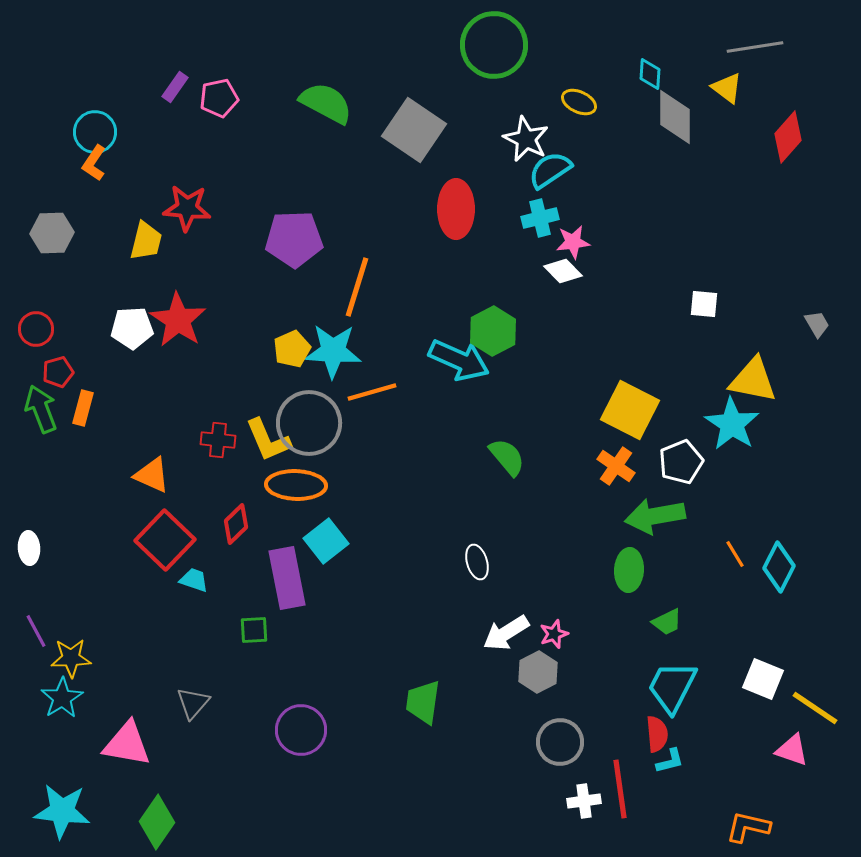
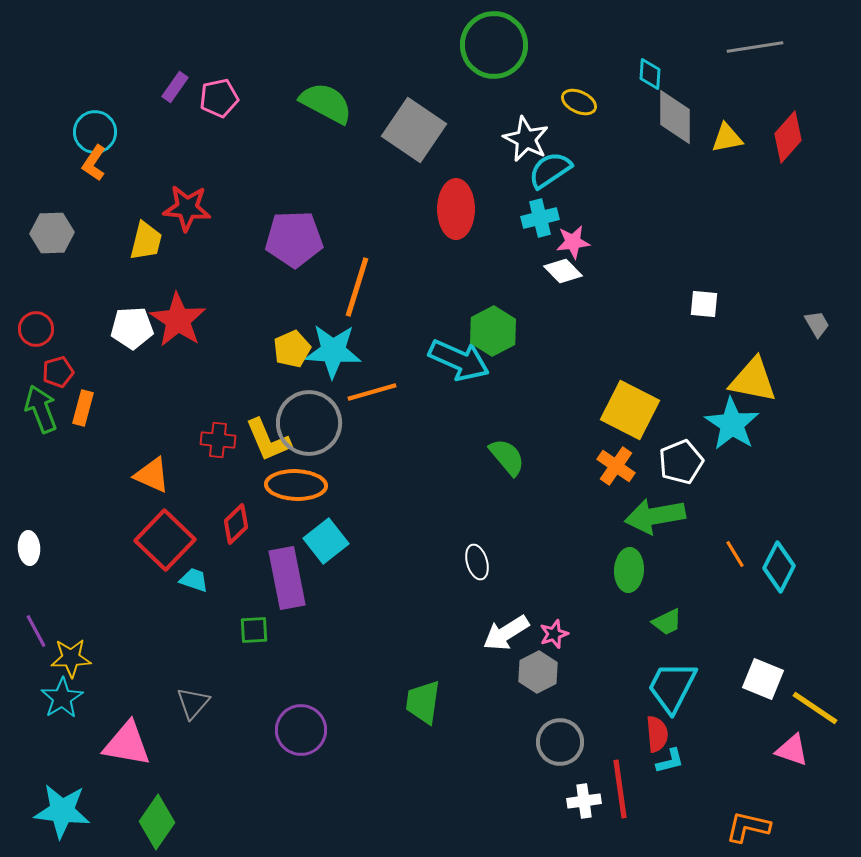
yellow triangle at (727, 88): moved 50 px down; rotated 48 degrees counterclockwise
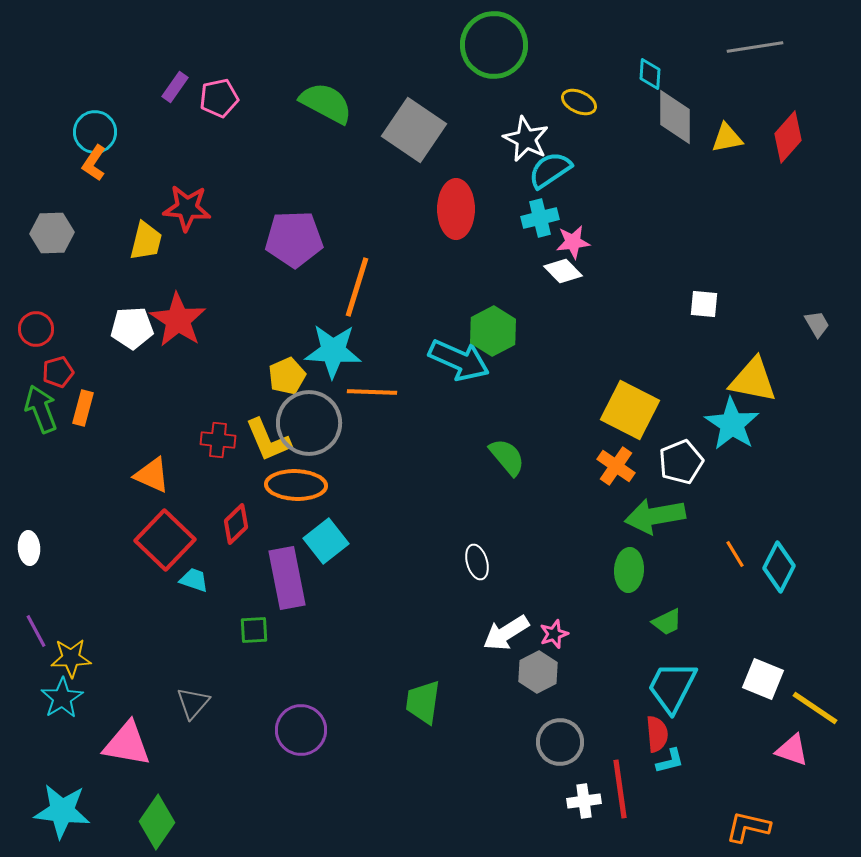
yellow pentagon at (292, 349): moved 5 px left, 27 px down
orange line at (372, 392): rotated 18 degrees clockwise
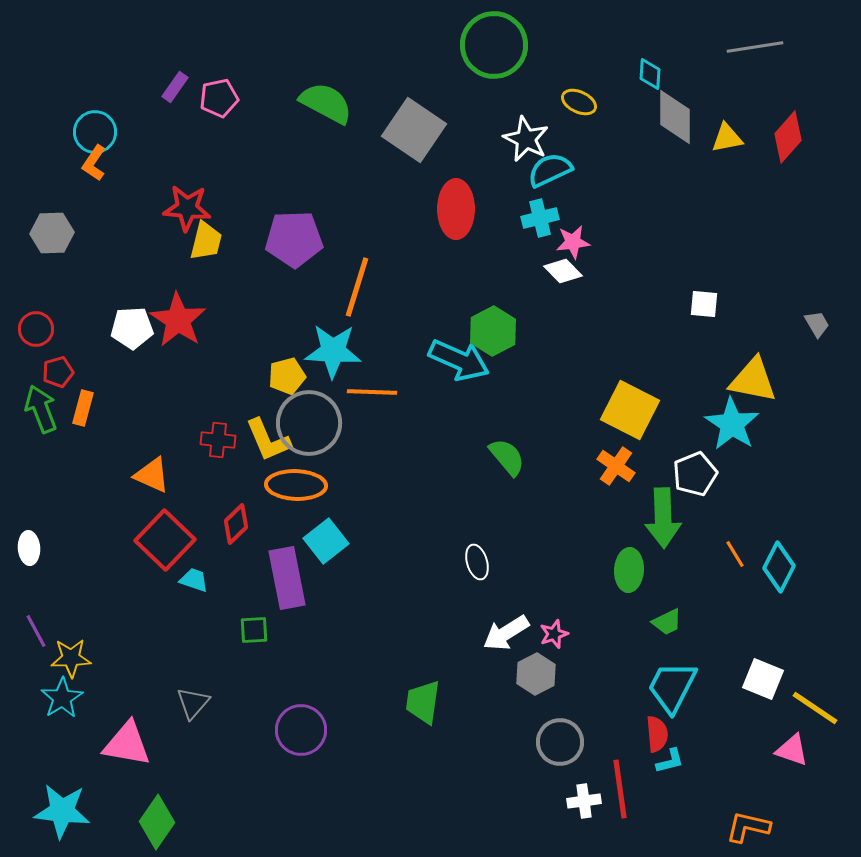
cyan semicircle at (550, 170): rotated 9 degrees clockwise
yellow trapezoid at (146, 241): moved 60 px right
yellow pentagon at (287, 376): rotated 9 degrees clockwise
white pentagon at (681, 462): moved 14 px right, 12 px down
green arrow at (655, 516): moved 8 px right, 2 px down; rotated 82 degrees counterclockwise
gray hexagon at (538, 672): moved 2 px left, 2 px down
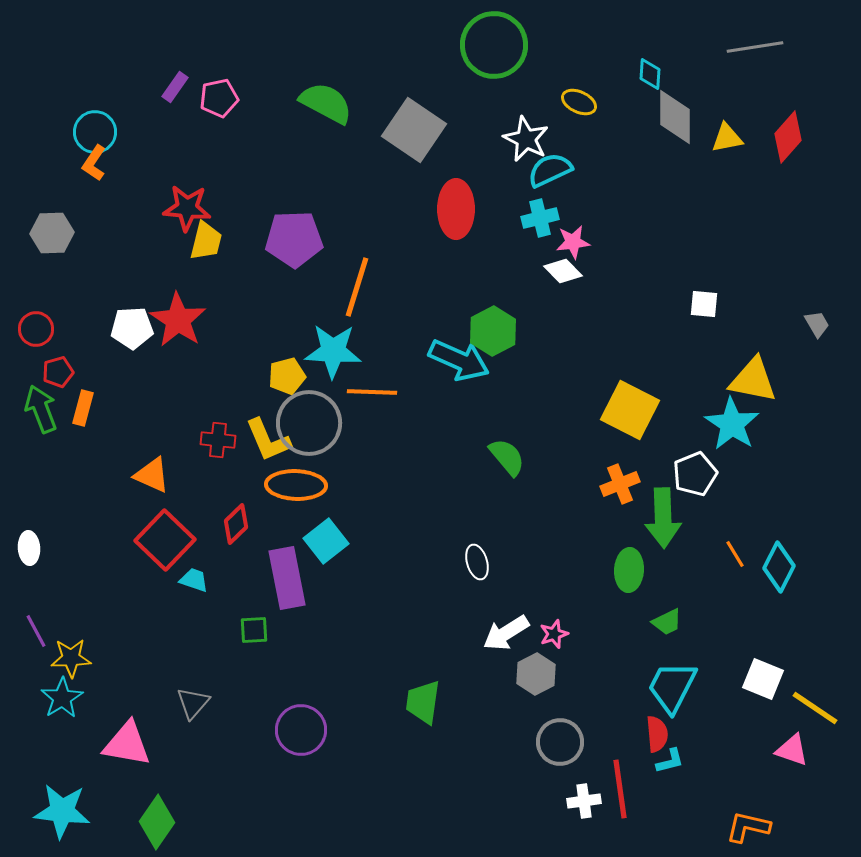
orange cross at (616, 466): moved 4 px right, 18 px down; rotated 33 degrees clockwise
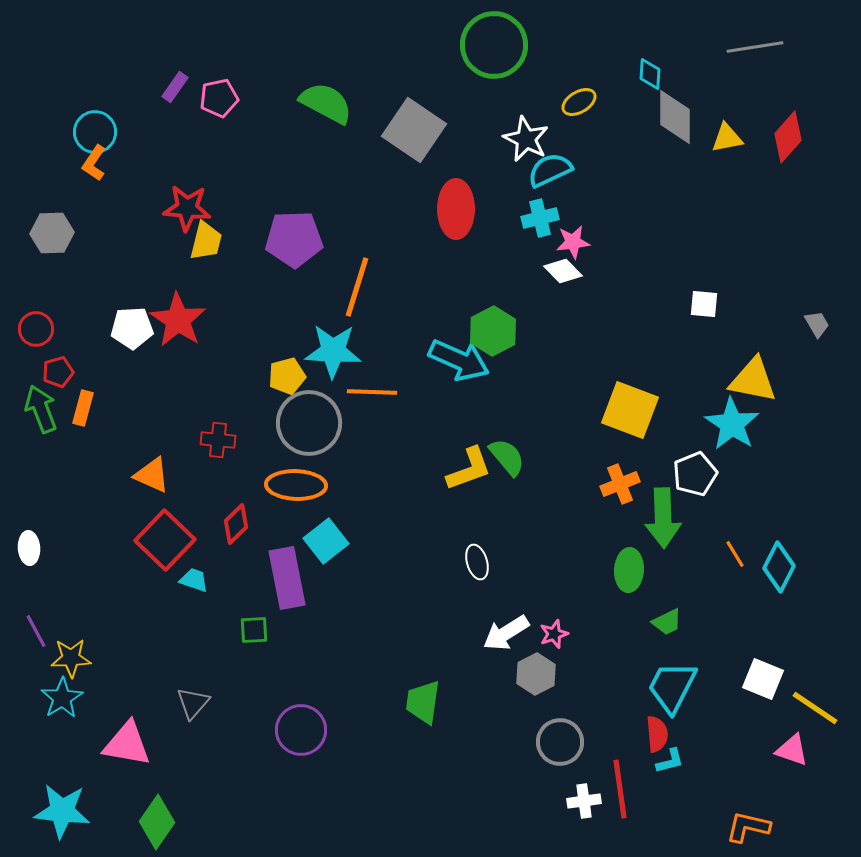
yellow ellipse at (579, 102): rotated 56 degrees counterclockwise
yellow square at (630, 410): rotated 6 degrees counterclockwise
yellow L-shape at (268, 440): moved 201 px right, 29 px down; rotated 87 degrees counterclockwise
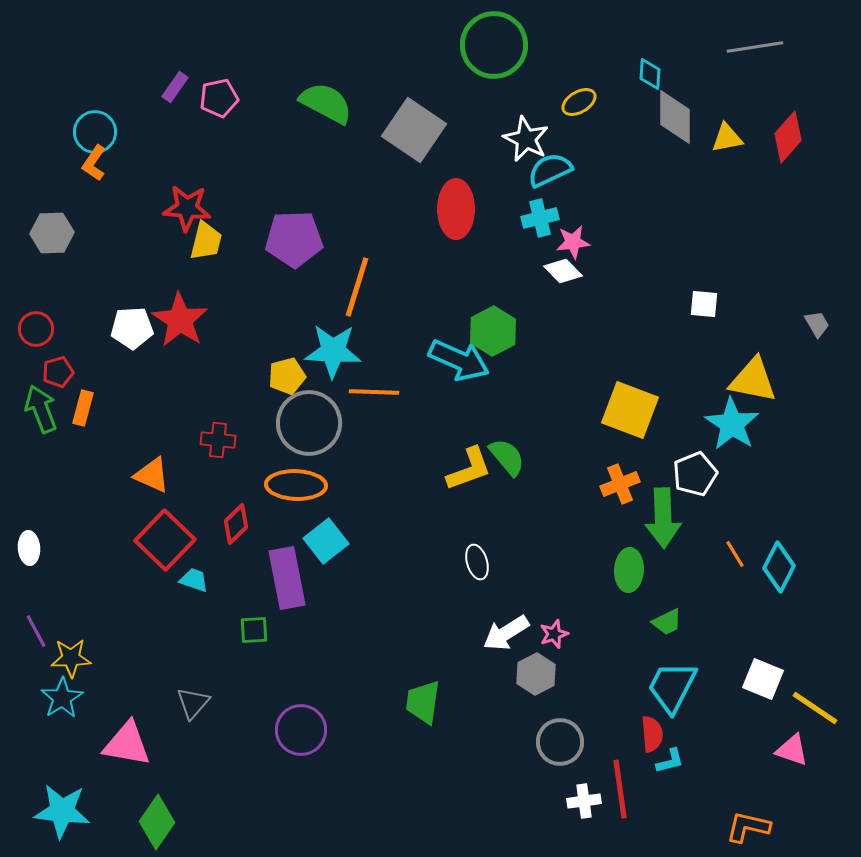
red star at (178, 320): moved 2 px right
orange line at (372, 392): moved 2 px right
red semicircle at (657, 734): moved 5 px left
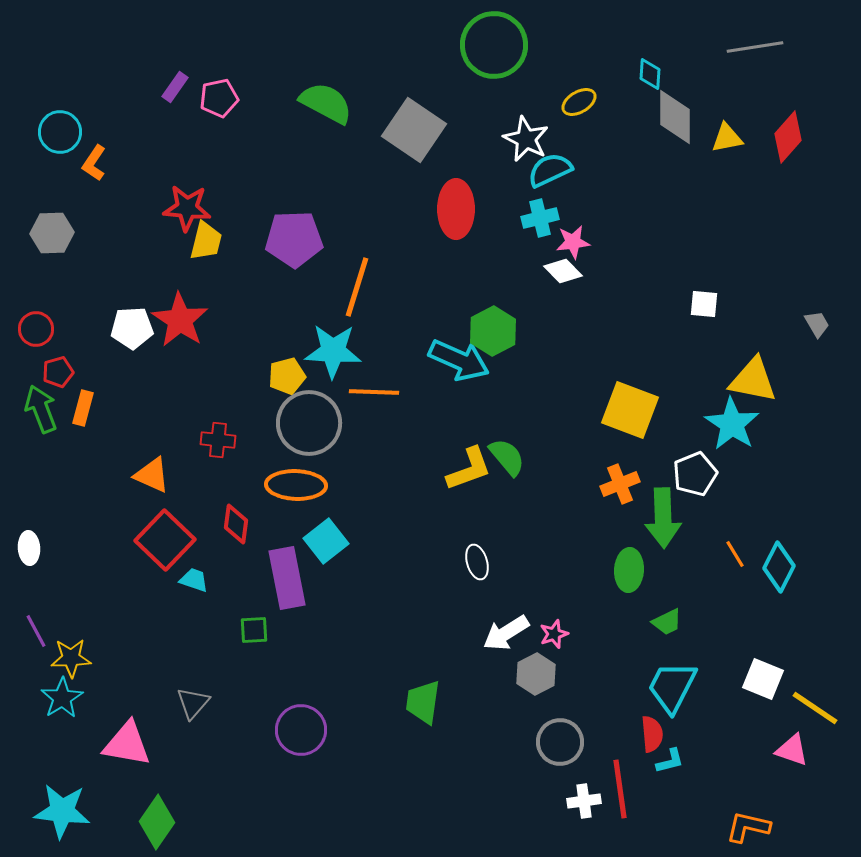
cyan circle at (95, 132): moved 35 px left
red diamond at (236, 524): rotated 39 degrees counterclockwise
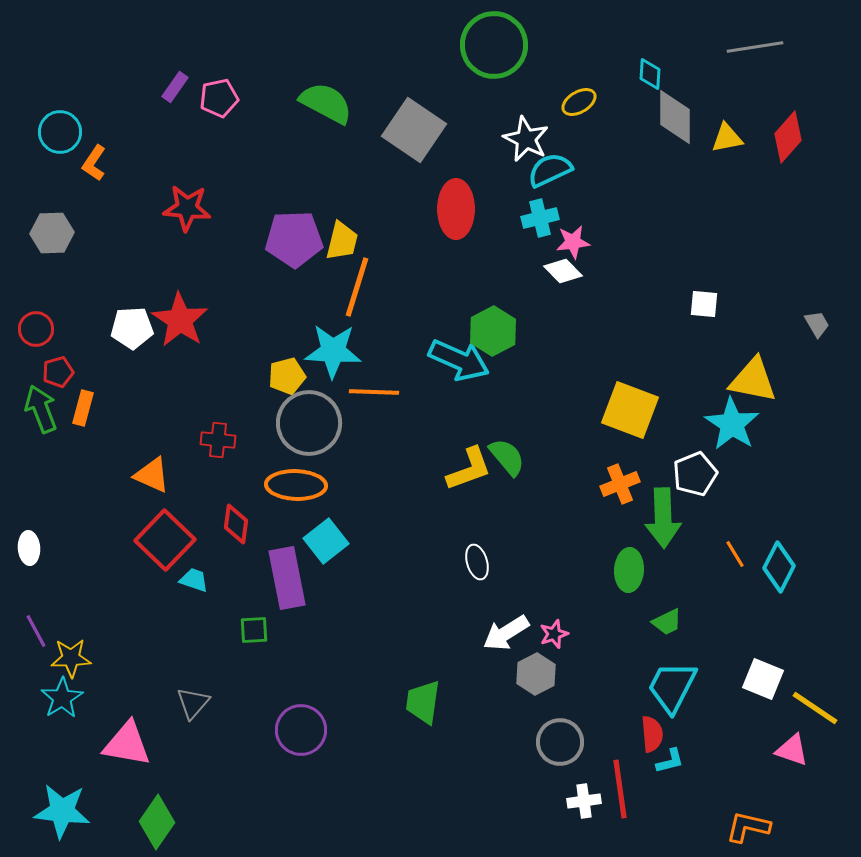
yellow trapezoid at (206, 241): moved 136 px right
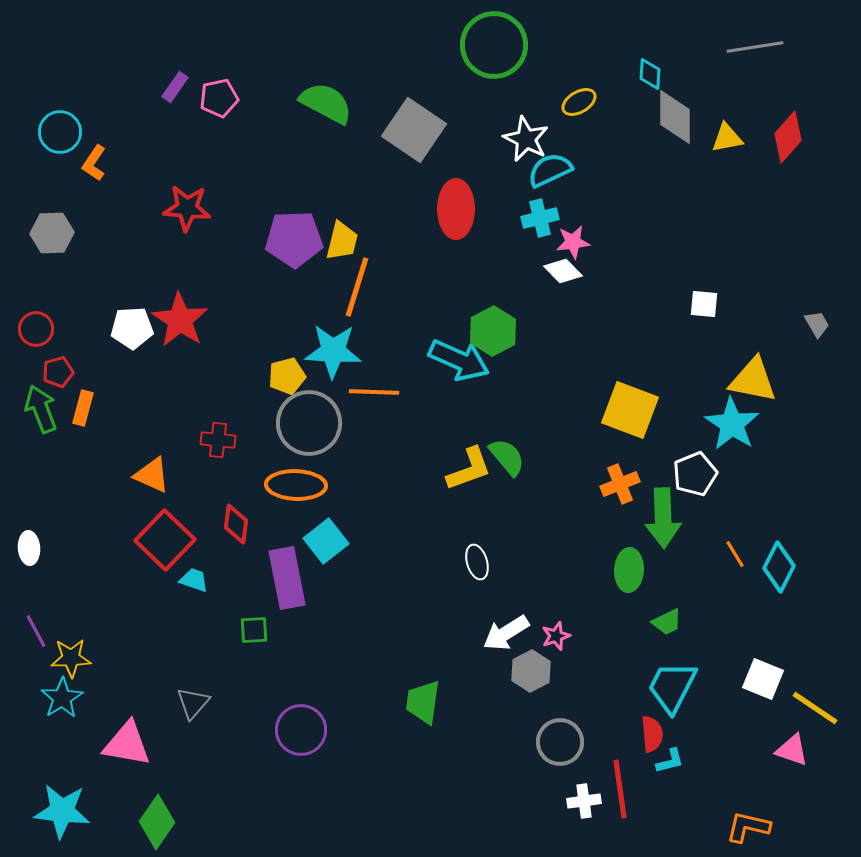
pink star at (554, 634): moved 2 px right, 2 px down
gray hexagon at (536, 674): moved 5 px left, 3 px up
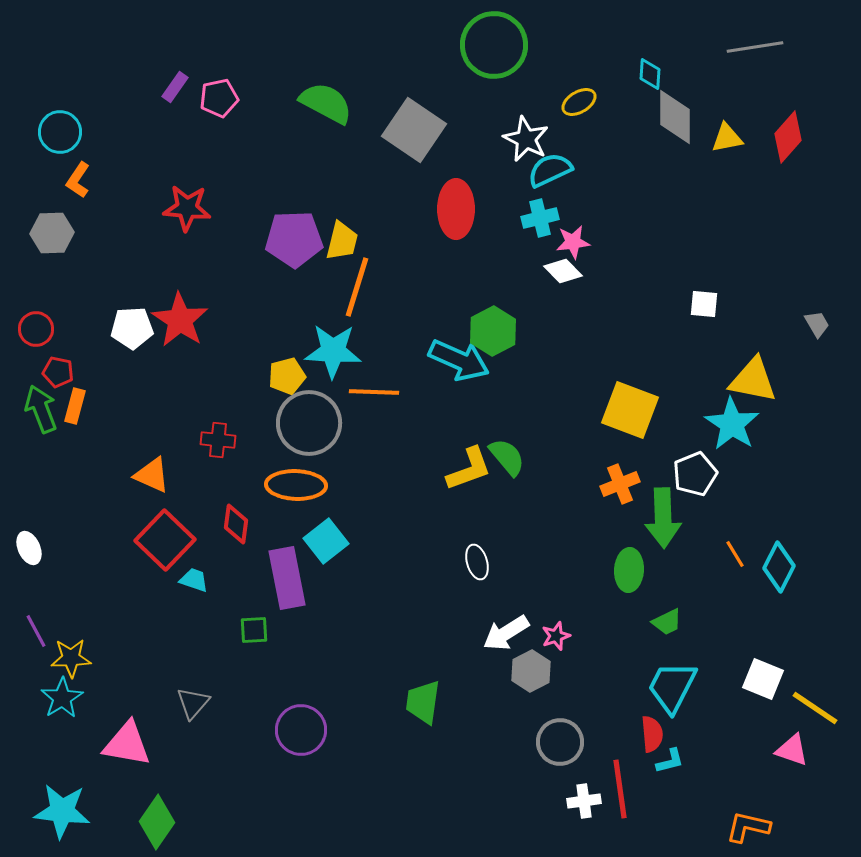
orange L-shape at (94, 163): moved 16 px left, 17 px down
red pentagon at (58, 372): rotated 28 degrees clockwise
orange rectangle at (83, 408): moved 8 px left, 2 px up
white ellipse at (29, 548): rotated 20 degrees counterclockwise
